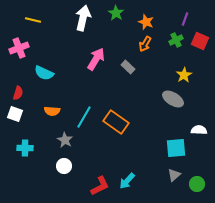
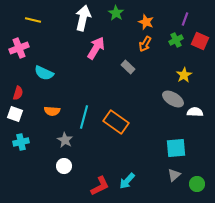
pink arrow: moved 11 px up
cyan line: rotated 15 degrees counterclockwise
white semicircle: moved 4 px left, 18 px up
cyan cross: moved 4 px left, 6 px up; rotated 14 degrees counterclockwise
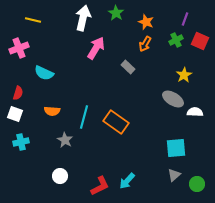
white circle: moved 4 px left, 10 px down
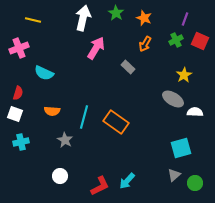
orange star: moved 2 px left, 4 px up
cyan square: moved 5 px right; rotated 10 degrees counterclockwise
green circle: moved 2 px left, 1 px up
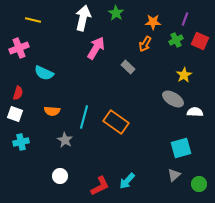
orange star: moved 9 px right, 4 px down; rotated 21 degrees counterclockwise
green circle: moved 4 px right, 1 px down
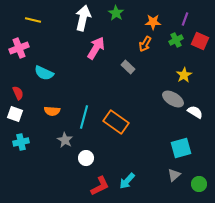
red semicircle: rotated 40 degrees counterclockwise
white semicircle: rotated 28 degrees clockwise
white circle: moved 26 px right, 18 px up
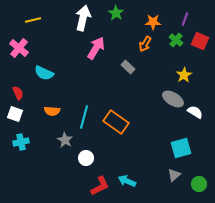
yellow line: rotated 28 degrees counterclockwise
green cross: rotated 24 degrees counterclockwise
pink cross: rotated 30 degrees counterclockwise
cyan arrow: rotated 72 degrees clockwise
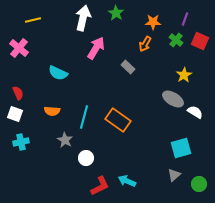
cyan semicircle: moved 14 px right
orange rectangle: moved 2 px right, 2 px up
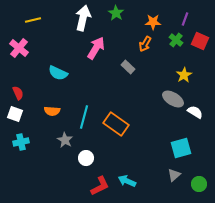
orange rectangle: moved 2 px left, 4 px down
